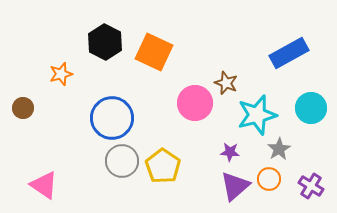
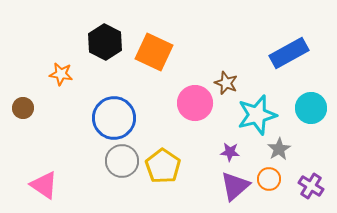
orange star: rotated 25 degrees clockwise
blue circle: moved 2 px right
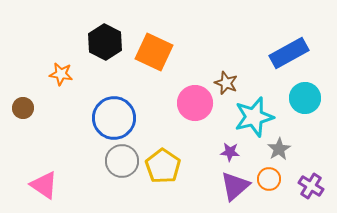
cyan circle: moved 6 px left, 10 px up
cyan star: moved 3 px left, 2 px down
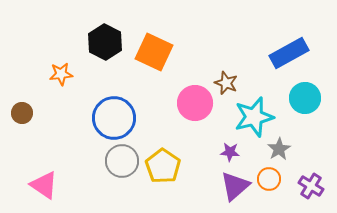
orange star: rotated 15 degrees counterclockwise
brown circle: moved 1 px left, 5 px down
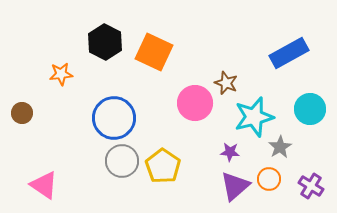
cyan circle: moved 5 px right, 11 px down
gray star: moved 1 px right, 2 px up
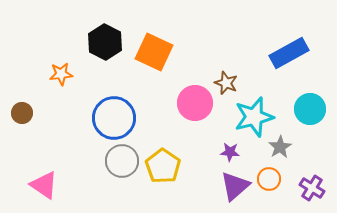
purple cross: moved 1 px right, 2 px down
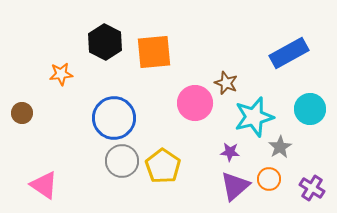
orange square: rotated 30 degrees counterclockwise
